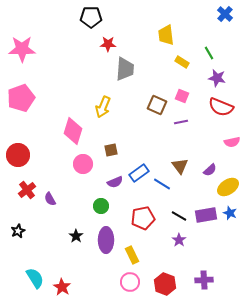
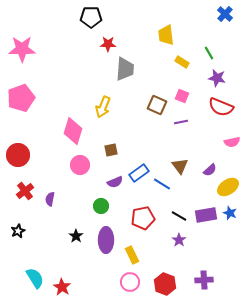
pink circle at (83, 164): moved 3 px left, 1 px down
red cross at (27, 190): moved 2 px left, 1 px down
purple semicircle at (50, 199): rotated 40 degrees clockwise
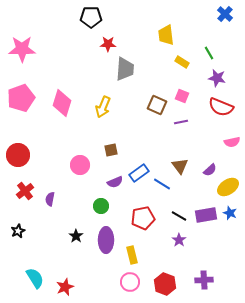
pink diamond at (73, 131): moved 11 px left, 28 px up
yellow rectangle at (132, 255): rotated 12 degrees clockwise
red star at (62, 287): moved 3 px right; rotated 18 degrees clockwise
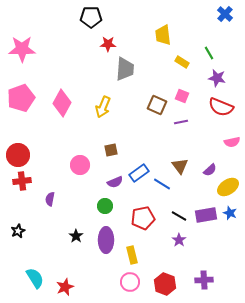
yellow trapezoid at (166, 35): moved 3 px left
pink diamond at (62, 103): rotated 12 degrees clockwise
red cross at (25, 191): moved 3 px left, 10 px up; rotated 30 degrees clockwise
green circle at (101, 206): moved 4 px right
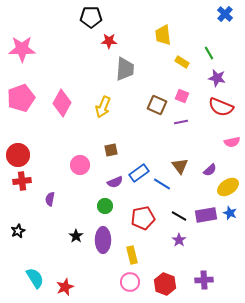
red star at (108, 44): moved 1 px right, 3 px up
purple ellipse at (106, 240): moved 3 px left
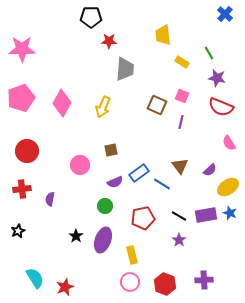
purple line at (181, 122): rotated 64 degrees counterclockwise
pink semicircle at (232, 142): moved 3 px left, 1 px down; rotated 70 degrees clockwise
red circle at (18, 155): moved 9 px right, 4 px up
red cross at (22, 181): moved 8 px down
purple ellipse at (103, 240): rotated 20 degrees clockwise
